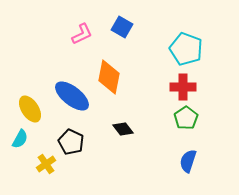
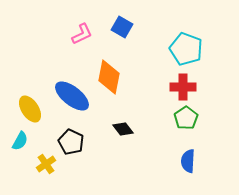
cyan semicircle: moved 2 px down
blue semicircle: rotated 15 degrees counterclockwise
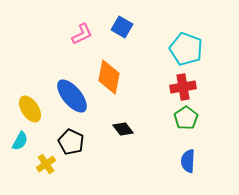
red cross: rotated 10 degrees counterclockwise
blue ellipse: rotated 12 degrees clockwise
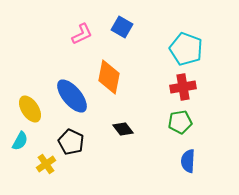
green pentagon: moved 6 px left, 4 px down; rotated 25 degrees clockwise
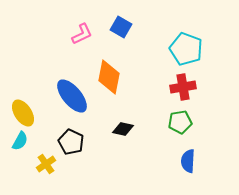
blue square: moved 1 px left
yellow ellipse: moved 7 px left, 4 px down
black diamond: rotated 40 degrees counterclockwise
